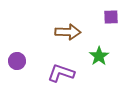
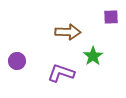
green star: moved 6 px left
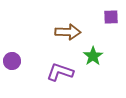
purple circle: moved 5 px left
purple L-shape: moved 1 px left, 1 px up
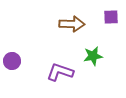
brown arrow: moved 4 px right, 8 px up
green star: rotated 24 degrees clockwise
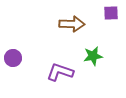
purple square: moved 4 px up
purple circle: moved 1 px right, 3 px up
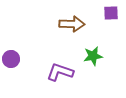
purple circle: moved 2 px left, 1 px down
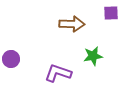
purple L-shape: moved 2 px left, 1 px down
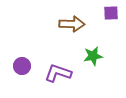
purple circle: moved 11 px right, 7 px down
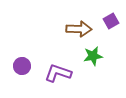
purple square: moved 8 px down; rotated 28 degrees counterclockwise
brown arrow: moved 7 px right, 5 px down
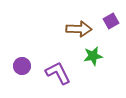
purple L-shape: rotated 44 degrees clockwise
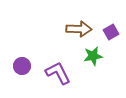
purple square: moved 11 px down
